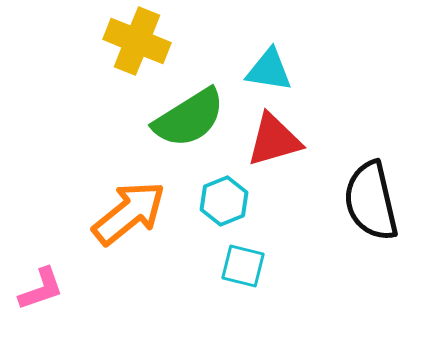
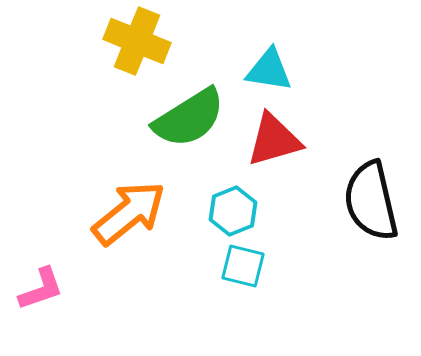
cyan hexagon: moved 9 px right, 10 px down
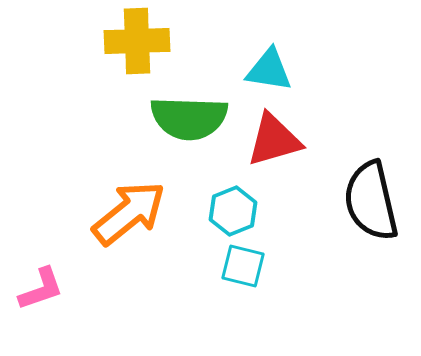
yellow cross: rotated 24 degrees counterclockwise
green semicircle: rotated 34 degrees clockwise
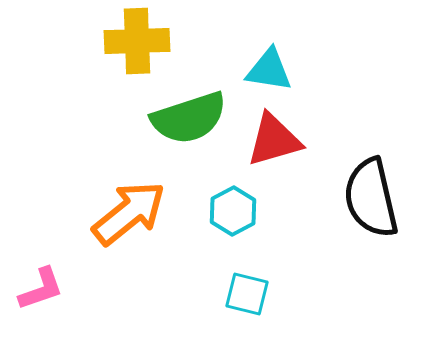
green semicircle: rotated 20 degrees counterclockwise
black semicircle: moved 3 px up
cyan hexagon: rotated 6 degrees counterclockwise
cyan square: moved 4 px right, 28 px down
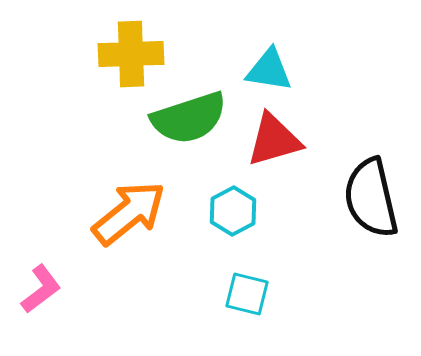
yellow cross: moved 6 px left, 13 px down
pink L-shape: rotated 18 degrees counterclockwise
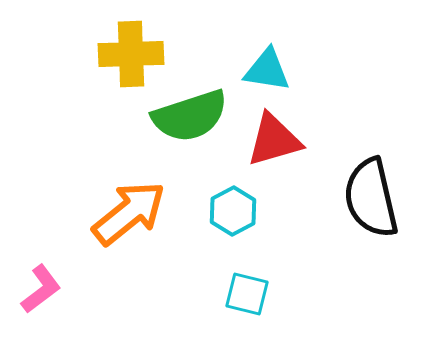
cyan triangle: moved 2 px left
green semicircle: moved 1 px right, 2 px up
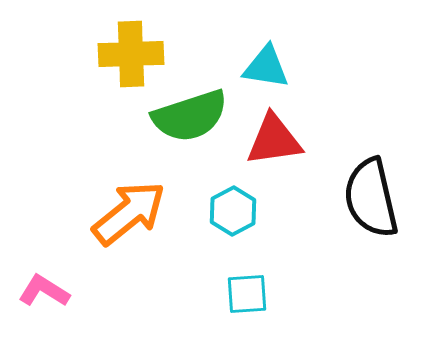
cyan triangle: moved 1 px left, 3 px up
red triangle: rotated 8 degrees clockwise
pink L-shape: moved 3 px right, 2 px down; rotated 111 degrees counterclockwise
cyan square: rotated 18 degrees counterclockwise
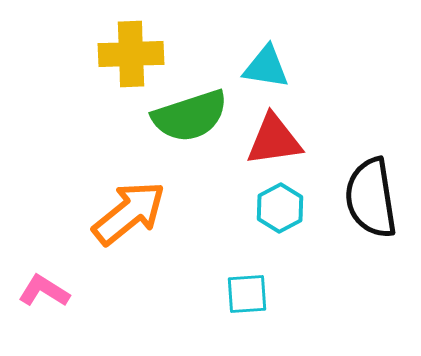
black semicircle: rotated 4 degrees clockwise
cyan hexagon: moved 47 px right, 3 px up
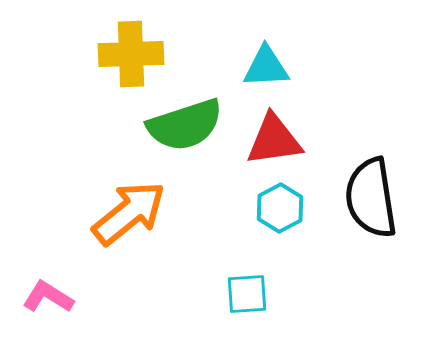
cyan triangle: rotated 12 degrees counterclockwise
green semicircle: moved 5 px left, 9 px down
pink L-shape: moved 4 px right, 6 px down
